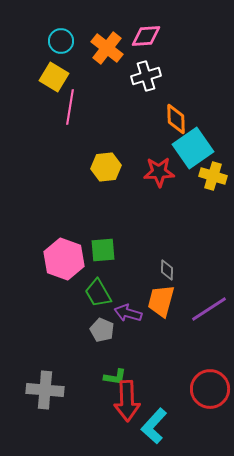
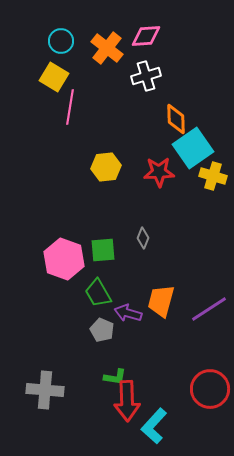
gray diamond: moved 24 px left, 32 px up; rotated 20 degrees clockwise
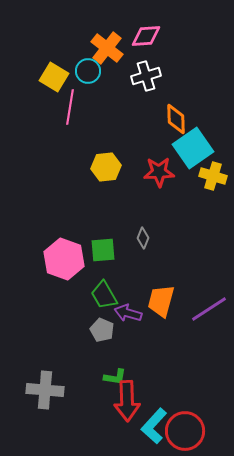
cyan circle: moved 27 px right, 30 px down
green trapezoid: moved 6 px right, 2 px down
red circle: moved 25 px left, 42 px down
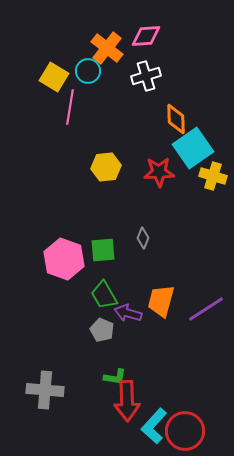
purple line: moved 3 px left
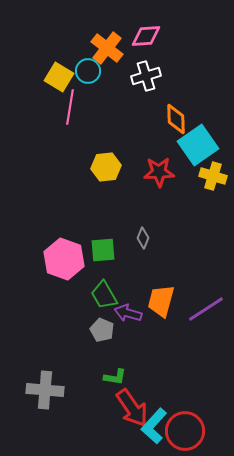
yellow square: moved 5 px right
cyan square: moved 5 px right, 3 px up
red arrow: moved 5 px right, 7 px down; rotated 33 degrees counterclockwise
